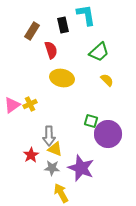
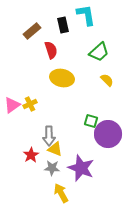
brown rectangle: rotated 18 degrees clockwise
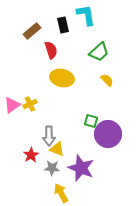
yellow triangle: moved 2 px right
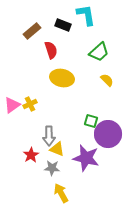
black rectangle: rotated 56 degrees counterclockwise
purple star: moved 5 px right, 10 px up; rotated 8 degrees counterclockwise
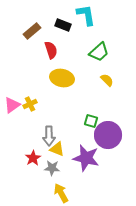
purple circle: moved 1 px down
red star: moved 2 px right, 3 px down
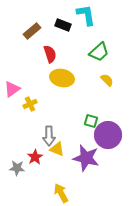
red semicircle: moved 1 px left, 4 px down
pink triangle: moved 16 px up
red star: moved 2 px right, 1 px up
gray star: moved 35 px left
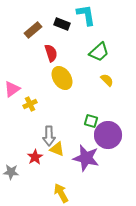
black rectangle: moved 1 px left, 1 px up
brown rectangle: moved 1 px right, 1 px up
red semicircle: moved 1 px right, 1 px up
yellow ellipse: rotated 45 degrees clockwise
gray star: moved 6 px left, 4 px down
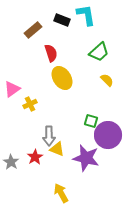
black rectangle: moved 4 px up
gray star: moved 10 px up; rotated 28 degrees clockwise
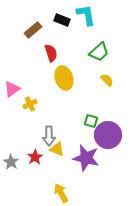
yellow ellipse: moved 2 px right; rotated 15 degrees clockwise
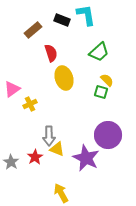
green square: moved 10 px right, 29 px up
purple star: rotated 12 degrees clockwise
